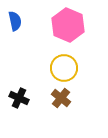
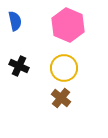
black cross: moved 32 px up
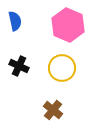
yellow circle: moved 2 px left
brown cross: moved 8 px left, 12 px down
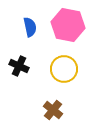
blue semicircle: moved 15 px right, 6 px down
pink hexagon: rotated 12 degrees counterclockwise
yellow circle: moved 2 px right, 1 px down
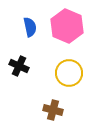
pink hexagon: moved 1 px left, 1 px down; rotated 12 degrees clockwise
yellow circle: moved 5 px right, 4 px down
brown cross: rotated 24 degrees counterclockwise
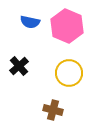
blue semicircle: moved 5 px up; rotated 114 degrees clockwise
black cross: rotated 24 degrees clockwise
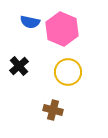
pink hexagon: moved 5 px left, 3 px down
yellow circle: moved 1 px left, 1 px up
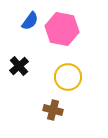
blue semicircle: moved 1 px up; rotated 66 degrees counterclockwise
pink hexagon: rotated 12 degrees counterclockwise
yellow circle: moved 5 px down
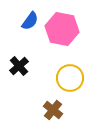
yellow circle: moved 2 px right, 1 px down
brown cross: rotated 24 degrees clockwise
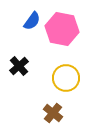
blue semicircle: moved 2 px right
yellow circle: moved 4 px left
brown cross: moved 3 px down
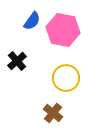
pink hexagon: moved 1 px right, 1 px down
black cross: moved 2 px left, 5 px up
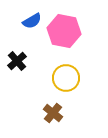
blue semicircle: rotated 24 degrees clockwise
pink hexagon: moved 1 px right, 1 px down
